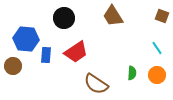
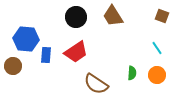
black circle: moved 12 px right, 1 px up
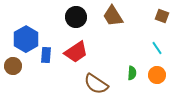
blue hexagon: rotated 25 degrees clockwise
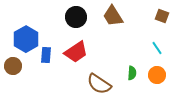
brown semicircle: moved 3 px right
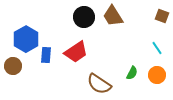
black circle: moved 8 px right
green semicircle: rotated 24 degrees clockwise
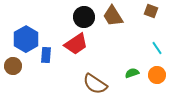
brown square: moved 11 px left, 5 px up
red trapezoid: moved 8 px up
green semicircle: rotated 136 degrees counterclockwise
brown semicircle: moved 4 px left
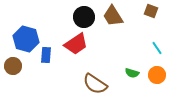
blue hexagon: rotated 15 degrees counterclockwise
green semicircle: rotated 144 degrees counterclockwise
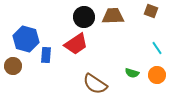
brown trapezoid: rotated 120 degrees clockwise
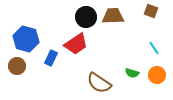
black circle: moved 2 px right
cyan line: moved 3 px left
blue rectangle: moved 5 px right, 3 px down; rotated 21 degrees clockwise
brown circle: moved 4 px right
brown semicircle: moved 4 px right, 1 px up
